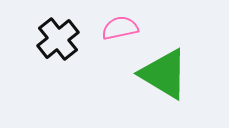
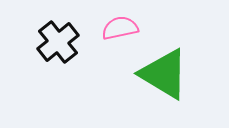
black cross: moved 3 px down
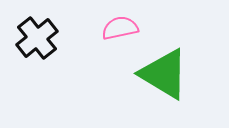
black cross: moved 21 px left, 4 px up
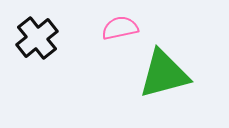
green triangle: rotated 46 degrees counterclockwise
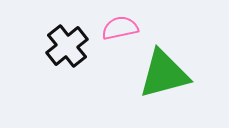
black cross: moved 30 px right, 8 px down
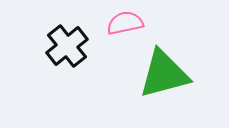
pink semicircle: moved 5 px right, 5 px up
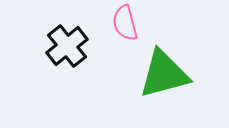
pink semicircle: rotated 93 degrees counterclockwise
